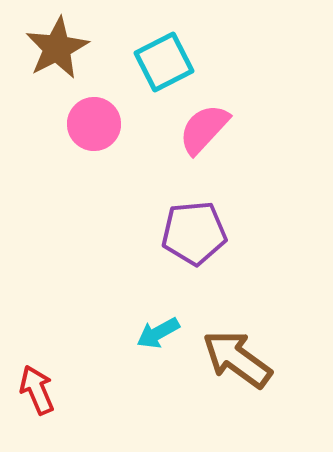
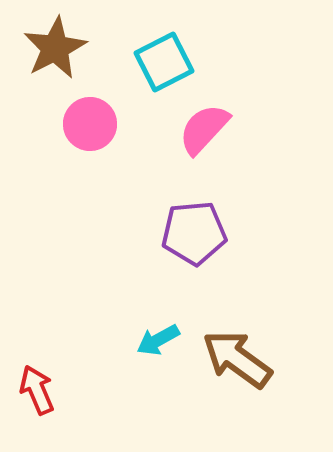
brown star: moved 2 px left
pink circle: moved 4 px left
cyan arrow: moved 7 px down
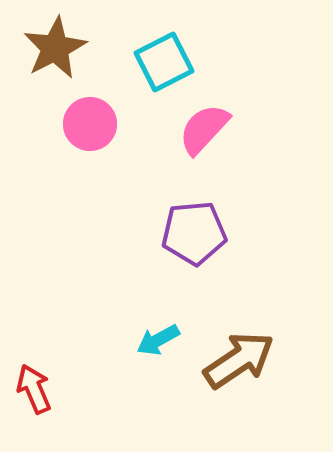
brown arrow: moved 2 px right, 1 px down; rotated 110 degrees clockwise
red arrow: moved 3 px left, 1 px up
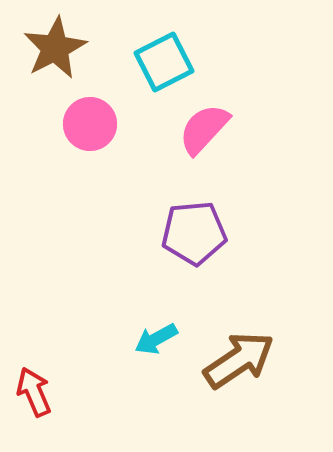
cyan arrow: moved 2 px left, 1 px up
red arrow: moved 3 px down
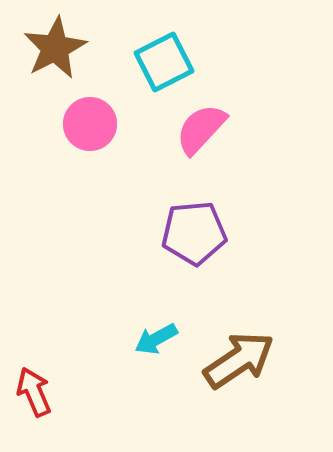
pink semicircle: moved 3 px left
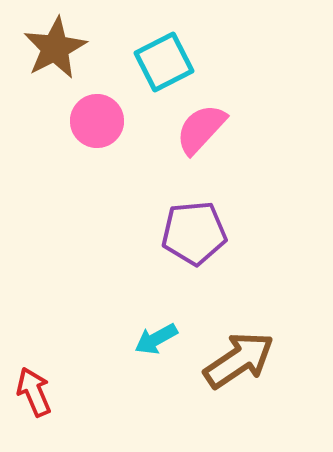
pink circle: moved 7 px right, 3 px up
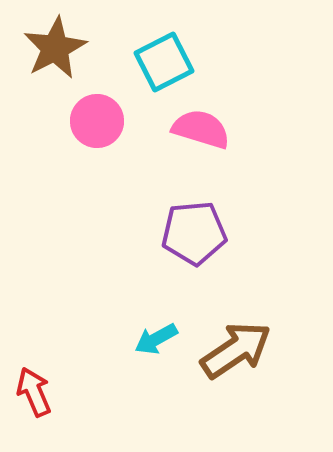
pink semicircle: rotated 64 degrees clockwise
brown arrow: moved 3 px left, 10 px up
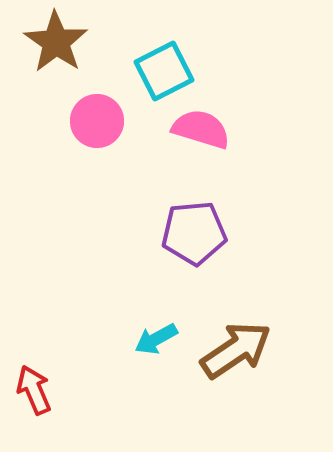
brown star: moved 1 px right, 6 px up; rotated 10 degrees counterclockwise
cyan square: moved 9 px down
red arrow: moved 2 px up
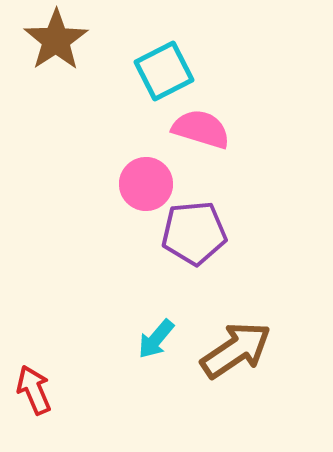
brown star: moved 2 px up; rotated 4 degrees clockwise
pink circle: moved 49 px right, 63 px down
cyan arrow: rotated 21 degrees counterclockwise
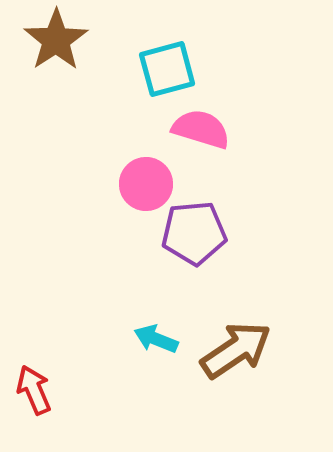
cyan square: moved 3 px right, 2 px up; rotated 12 degrees clockwise
cyan arrow: rotated 72 degrees clockwise
